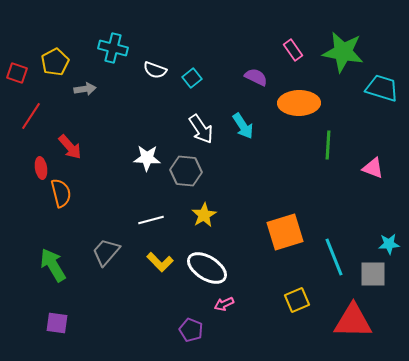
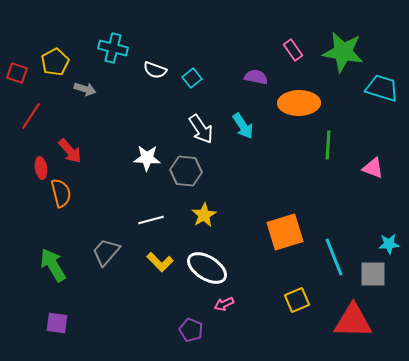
purple semicircle: rotated 15 degrees counterclockwise
gray arrow: rotated 25 degrees clockwise
red arrow: moved 4 px down
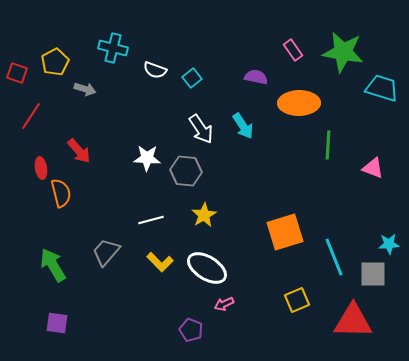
red arrow: moved 9 px right
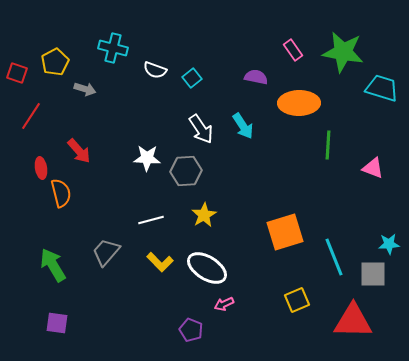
gray hexagon: rotated 8 degrees counterclockwise
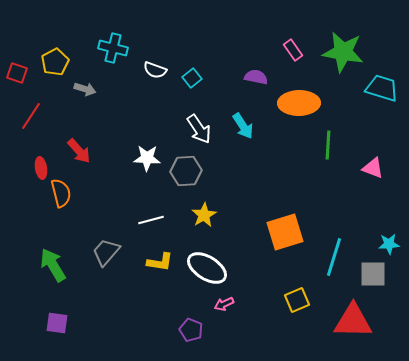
white arrow: moved 2 px left
cyan line: rotated 39 degrees clockwise
yellow L-shape: rotated 36 degrees counterclockwise
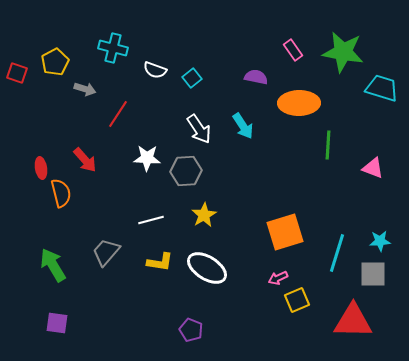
red line: moved 87 px right, 2 px up
red arrow: moved 6 px right, 9 px down
cyan star: moved 9 px left, 3 px up
cyan line: moved 3 px right, 4 px up
pink arrow: moved 54 px right, 26 px up
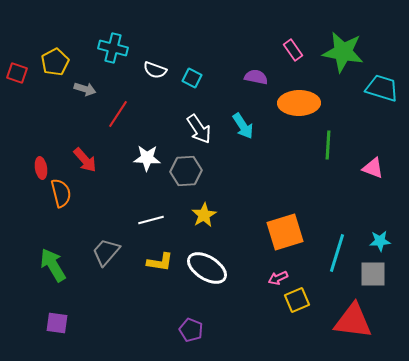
cyan square: rotated 24 degrees counterclockwise
red triangle: rotated 6 degrees clockwise
